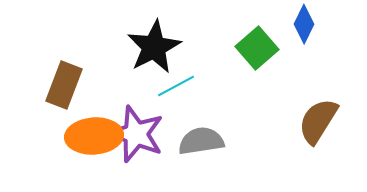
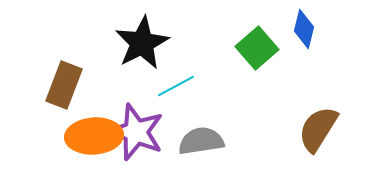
blue diamond: moved 5 px down; rotated 12 degrees counterclockwise
black star: moved 12 px left, 4 px up
brown semicircle: moved 8 px down
purple star: moved 2 px up
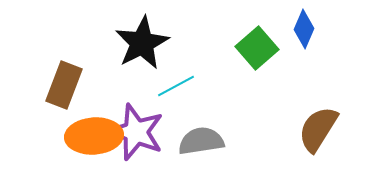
blue diamond: rotated 9 degrees clockwise
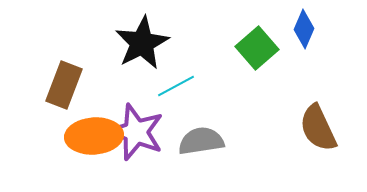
brown semicircle: moved 1 px up; rotated 57 degrees counterclockwise
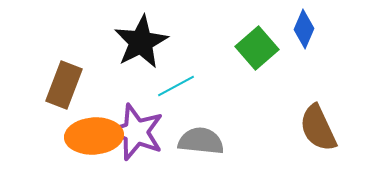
black star: moved 1 px left, 1 px up
gray semicircle: rotated 15 degrees clockwise
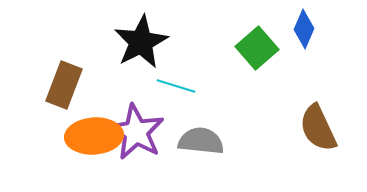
cyan line: rotated 45 degrees clockwise
purple star: rotated 8 degrees clockwise
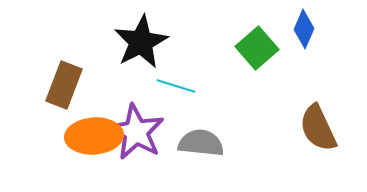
gray semicircle: moved 2 px down
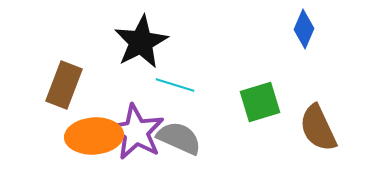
green square: moved 3 px right, 54 px down; rotated 24 degrees clockwise
cyan line: moved 1 px left, 1 px up
gray semicircle: moved 22 px left, 5 px up; rotated 18 degrees clockwise
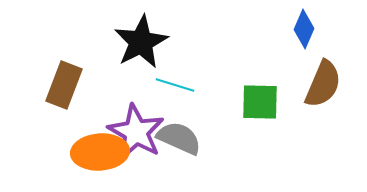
green square: rotated 18 degrees clockwise
brown semicircle: moved 5 px right, 44 px up; rotated 132 degrees counterclockwise
orange ellipse: moved 6 px right, 16 px down
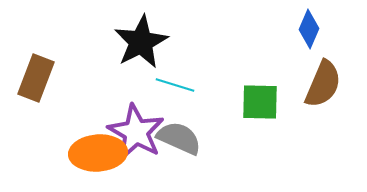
blue diamond: moved 5 px right
brown rectangle: moved 28 px left, 7 px up
orange ellipse: moved 2 px left, 1 px down
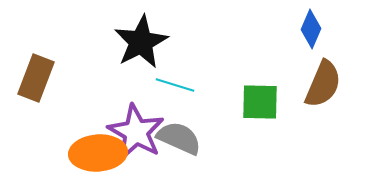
blue diamond: moved 2 px right
